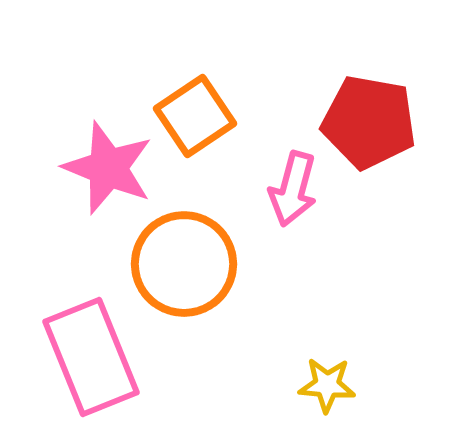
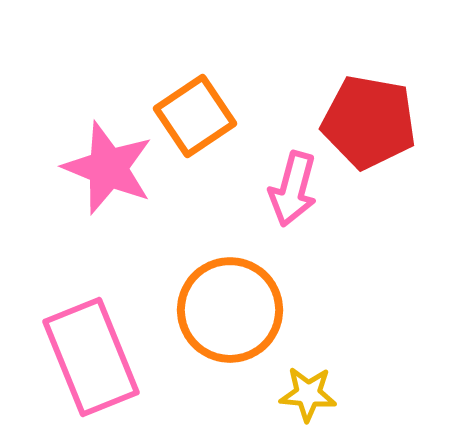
orange circle: moved 46 px right, 46 px down
yellow star: moved 19 px left, 9 px down
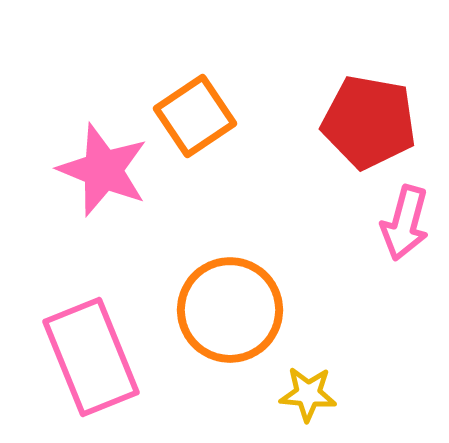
pink star: moved 5 px left, 2 px down
pink arrow: moved 112 px right, 34 px down
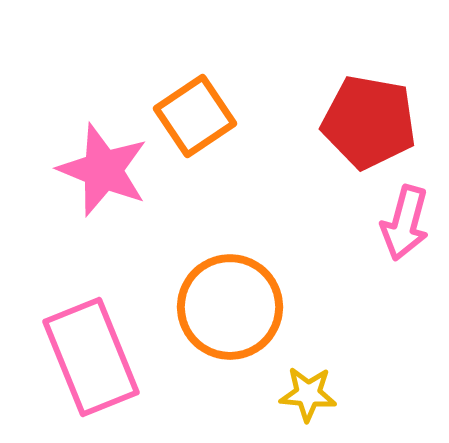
orange circle: moved 3 px up
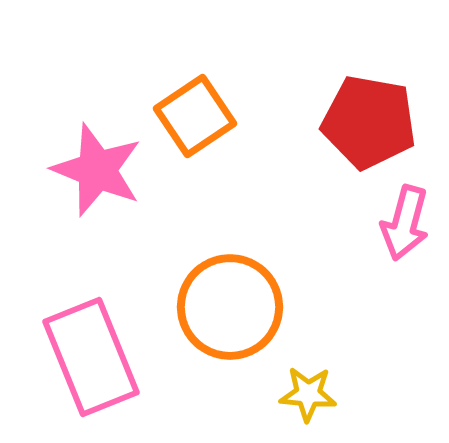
pink star: moved 6 px left
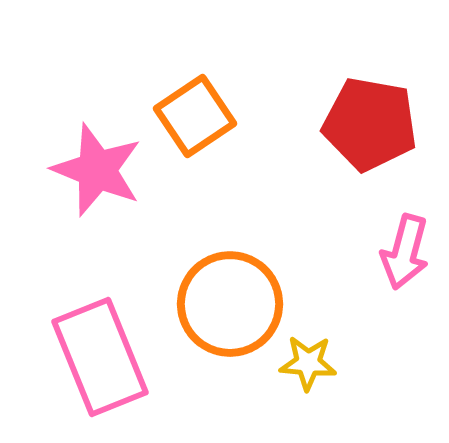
red pentagon: moved 1 px right, 2 px down
pink arrow: moved 29 px down
orange circle: moved 3 px up
pink rectangle: moved 9 px right
yellow star: moved 31 px up
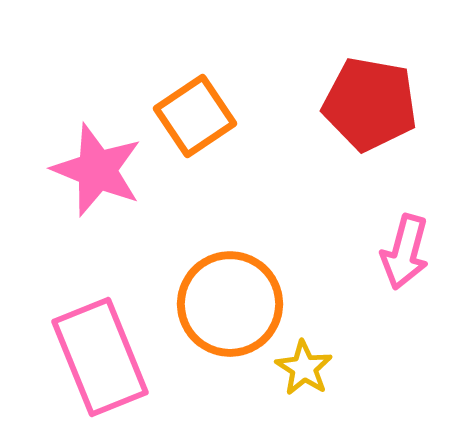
red pentagon: moved 20 px up
yellow star: moved 4 px left, 5 px down; rotated 28 degrees clockwise
